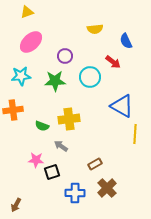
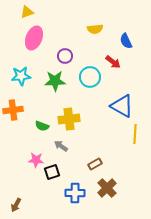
pink ellipse: moved 3 px right, 4 px up; rotated 25 degrees counterclockwise
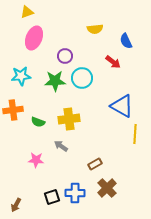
cyan circle: moved 8 px left, 1 px down
green semicircle: moved 4 px left, 4 px up
black square: moved 25 px down
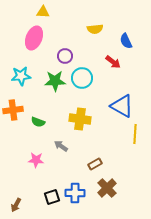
yellow triangle: moved 16 px right; rotated 24 degrees clockwise
yellow cross: moved 11 px right; rotated 15 degrees clockwise
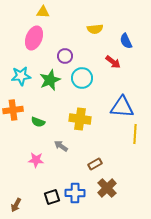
green star: moved 5 px left, 1 px up; rotated 20 degrees counterclockwise
blue triangle: moved 1 px down; rotated 25 degrees counterclockwise
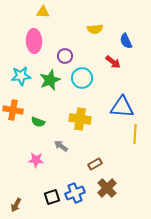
pink ellipse: moved 3 px down; rotated 25 degrees counterclockwise
orange cross: rotated 18 degrees clockwise
blue cross: rotated 24 degrees counterclockwise
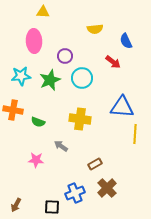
black square: moved 10 px down; rotated 21 degrees clockwise
